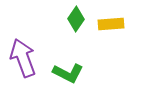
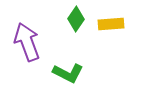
purple arrow: moved 4 px right, 16 px up
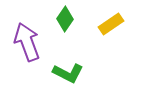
green diamond: moved 11 px left
yellow rectangle: rotated 30 degrees counterclockwise
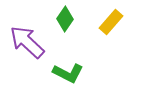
yellow rectangle: moved 2 px up; rotated 15 degrees counterclockwise
purple arrow: rotated 27 degrees counterclockwise
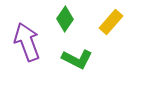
purple arrow: rotated 27 degrees clockwise
green L-shape: moved 9 px right, 14 px up
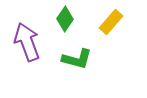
green L-shape: rotated 12 degrees counterclockwise
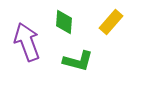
green diamond: moved 1 px left, 3 px down; rotated 30 degrees counterclockwise
green L-shape: moved 1 px right, 2 px down
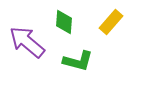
purple arrow: rotated 30 degrees counterclockwise
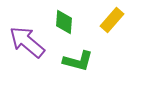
yellow rectangle: moved 1 px right, 2 px up
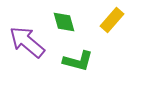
green diamond: rotated 20 degrees counterclockwise
